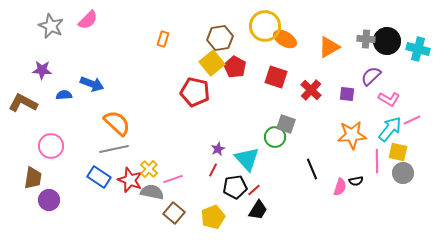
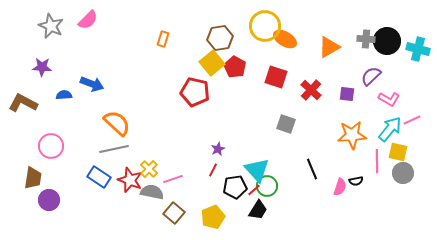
purple star at (42, 70): moved 3 px up
green circle at (275, 137): moved 8 px left, 49 px down
cyan triangle at (247, 159): moved 10 px right, 11 px down
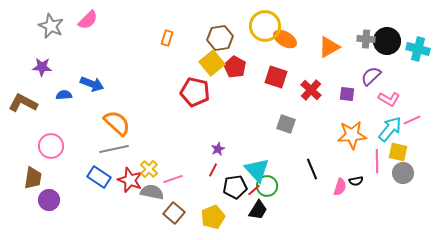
orange rectangle at (163, 39): moved 4 px right, 1 px up
